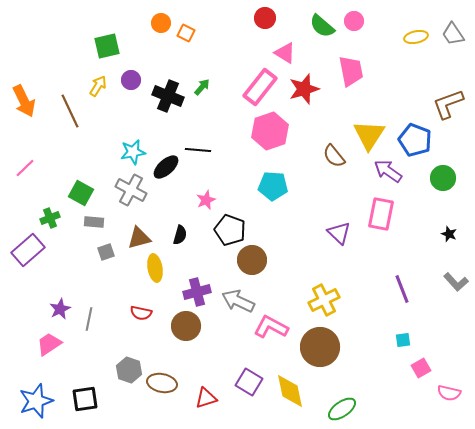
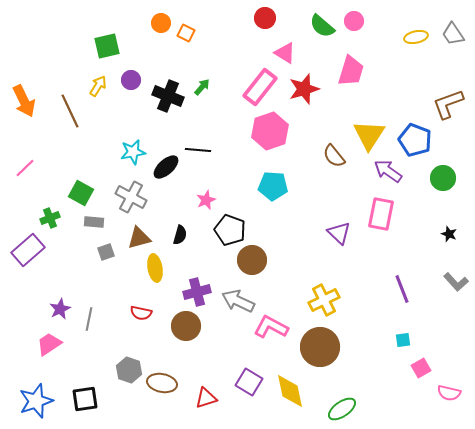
pink trapezoid at (351, 71): rotated 28 degrees clockwise
gray cross at (131, 190): moved 7 px down
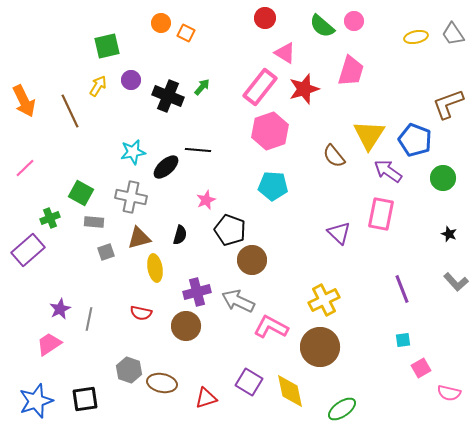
gray cross at (131, 197): rotated 16 degrees counterclockwise
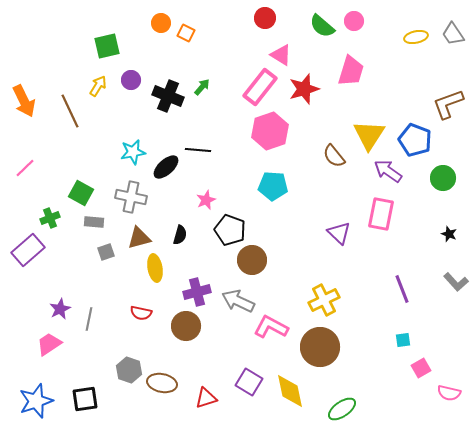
pink triangle at (285, 53): moved 4 px left, 2 px down
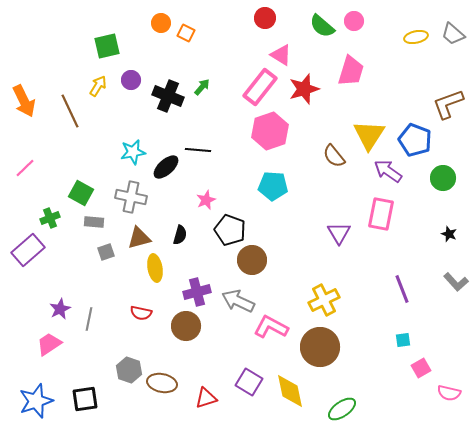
gray trapezoid at (453, 34): rotated 15 degrees counterclockwise
purple triangle at (339, 233): rotated 15 degrees clockwise
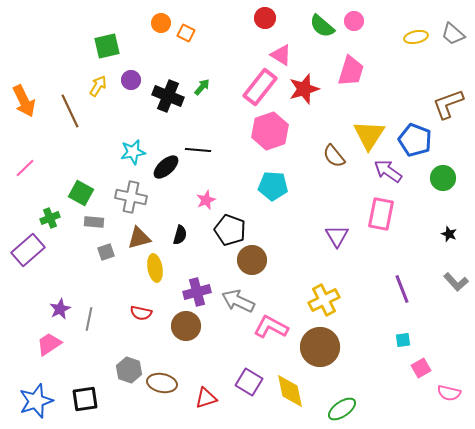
purple triangle at (339, 233): moved 2 px left, 3 px down
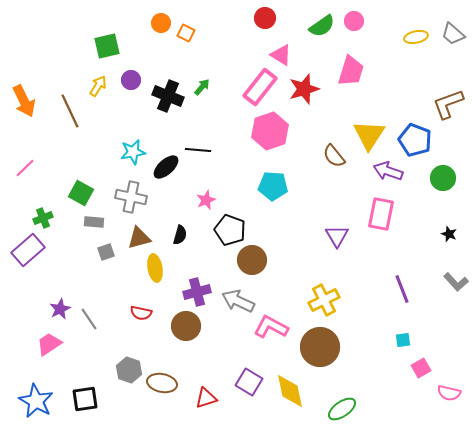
green semicircle at (322, 26): rotated 76 degrees counterclockwise
purple arrow at (388, 171): rotated 16 degrees counterclockwise
green cross at (50, 218): moved 7 px left
gray line at (89, 319): rotated 45 degrees counterclockwise
blue star at (36, 401): rotated 24 degrees counterclockwise
